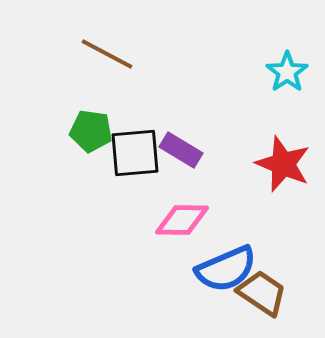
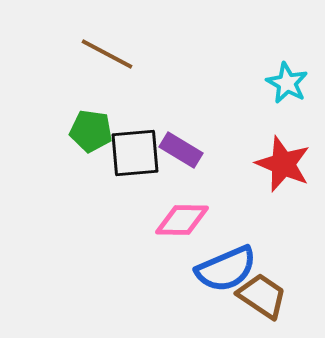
cyan star: moved 11 px down; rotated 9 degrees counterclockwise
brown trapezoid: moved 3 px down
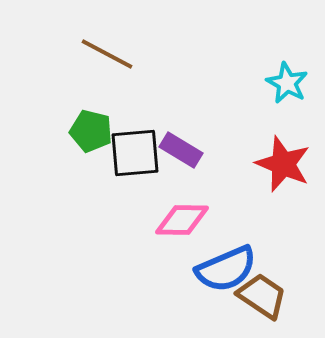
green pentagon: rotated 6 degrees clockwise
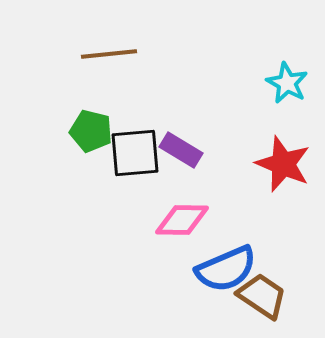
brown line: moved 2 px right; rotated 34 degrees counterclockwise
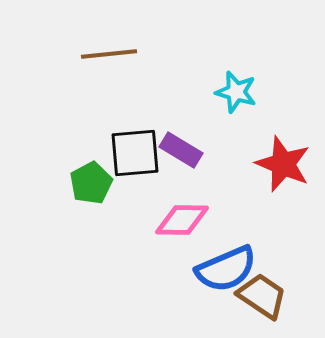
cyan star: moved 51 px left, 9 px down; rotated 12 degrees counterclockwise
green pentagon: moved 52 px down; rotated 30 degrees clockwise
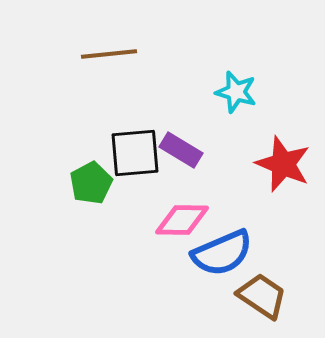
blue semicircle: moved 4 px left, 16 px up
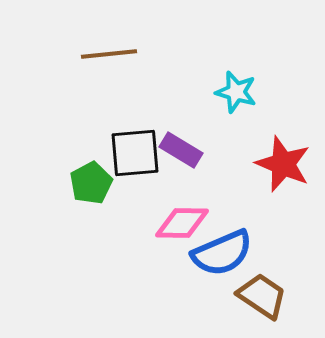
pink diamond: moved 3 px down
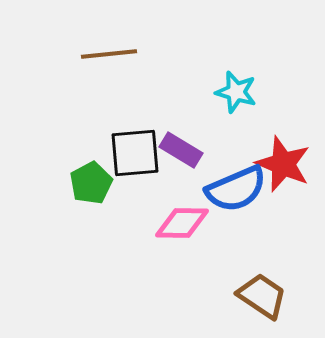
blue semicircle: moved 14 px right, 64 px up
